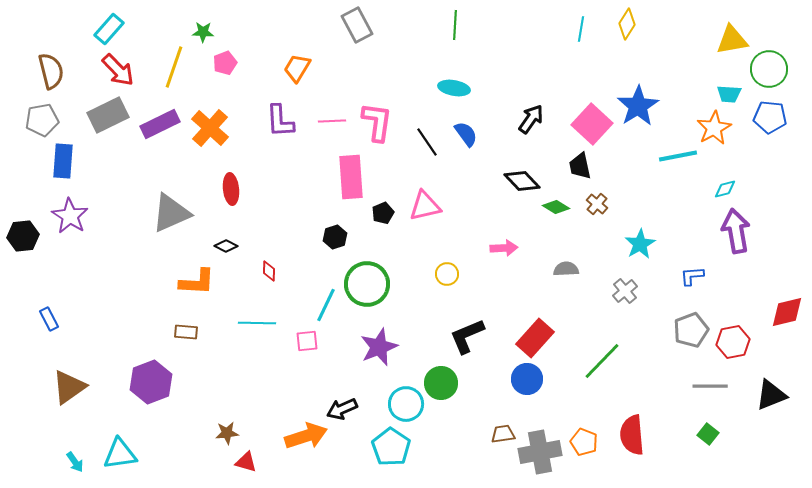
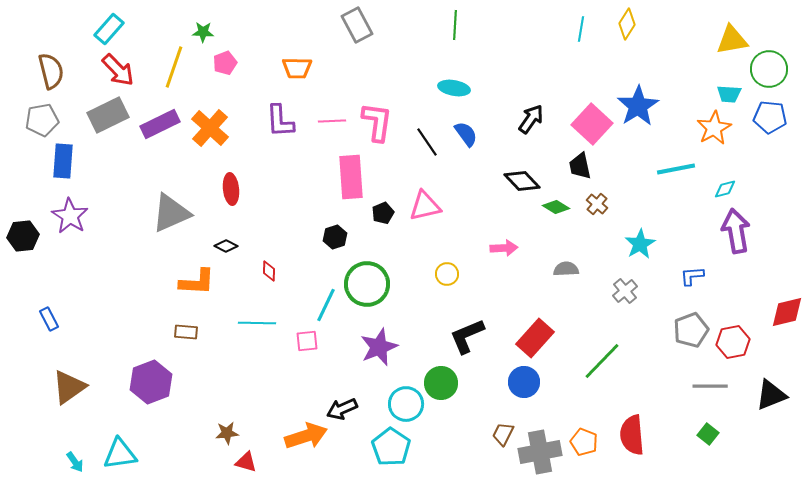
orange trapezoid at (297, 68): rotated 120 degrees counterclockwise
cyan line at (678, 156): moved 2 px left, 13 px down
blue circle at (527, 379): moved 3 px left, 3 px down
brown trapezoid at (503, 434): rotated 55 degrees counterclockwise
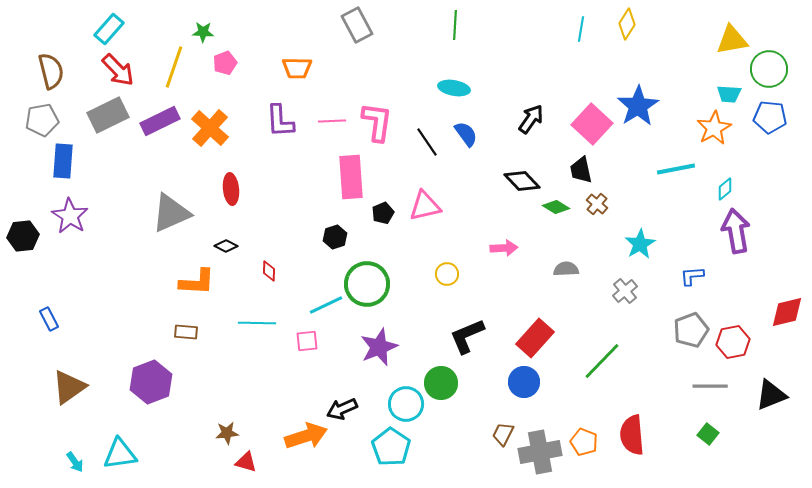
purple rectangle at (160, 124): moved 3 px up
black trapezoid at (580, 166): moved 1 px right, 4 px down
cyan diamond at (725, 189): rotated 25 degrees counterclockwise
cyan line at (326, 305): rotated 40 degrees clockwise
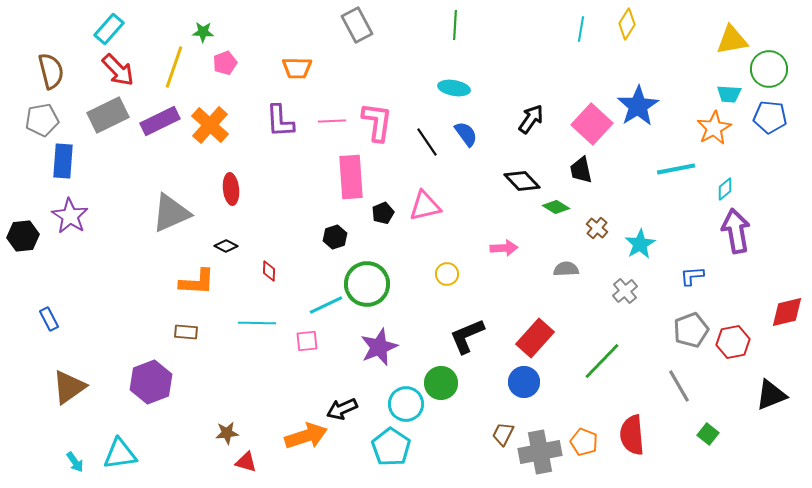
orange cross at (210, 128): moved 3 px up
brown cross at (597, 204): moved 24 px down
gray line at (710, 386): moved 31 px left; rotated 60 degrees clockwise
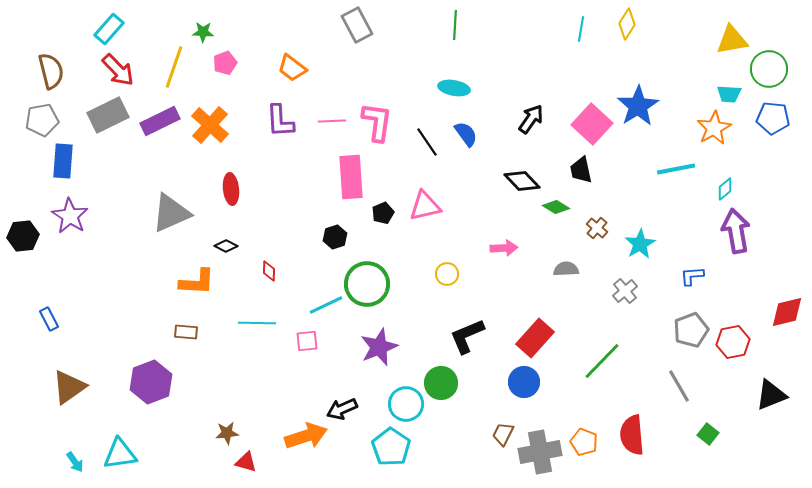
orange trapezoid at (297, 68): moved 5 px left; rotated 36 degrees clockwise
blue pentagon at (770, 117): moved 3 px right, 1 px down
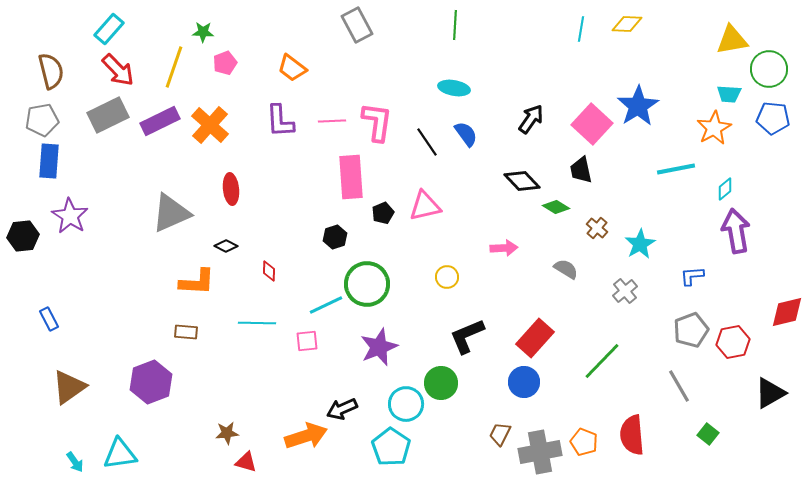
yellow diamond at (627, 24): rotated 60 degrees clockwise
blue rectangle at (63, 161): moved 14 px left
gray semicircle at (566, 269): rotated 35 degrees clockwise
yellow circle at (447, 274): moved 3 px down
black triangle at (771, 395): moved 1 px left, 2 px up; rotated 8 degrees counterclockwise
brown trapezoid at (503, 434): moved 3 px left
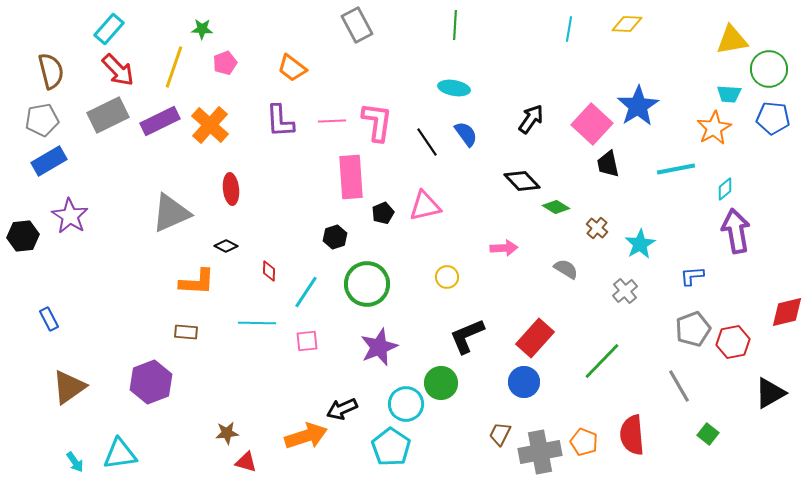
cyan line at (581, 29): moved 12 px left
green star at (203, 32): moved 1 px left, 3 px up
blue rectangle at (49, 161): rotated 56 degrees clockwise
black trapezoid at (581, 170): moved 27 px right, 6 px up
cyan line at (326, 305): moved 20 px left, 13 px up; rotated 32 degrees counterclockwise
gray pentagon at (691, 330): moved 2 px right, 1 px up
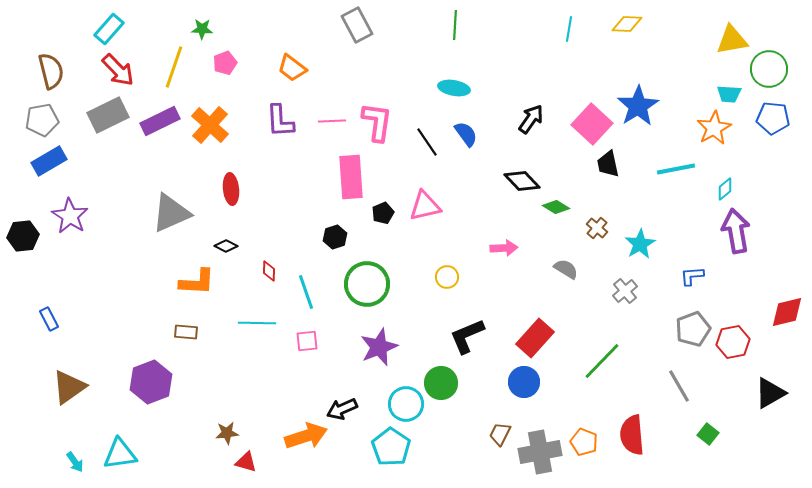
cyan line at (306, 292): rotated 52 degrees counterclockwise
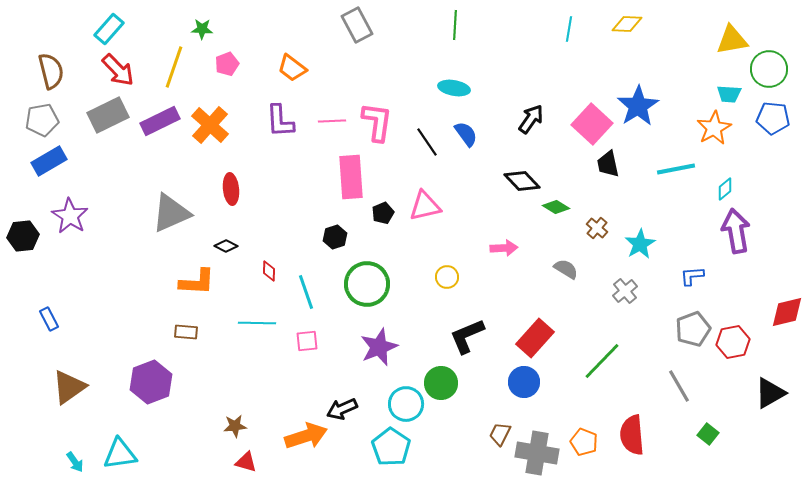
pink pentagon at (225, 63): moved 2 px right, 1 px down
brown star at (227, 433): moved 8 px right, 7 px up
gray cross at (540, 452): moved 3 px left, 1 px down; rotated 21 degrees clockwise
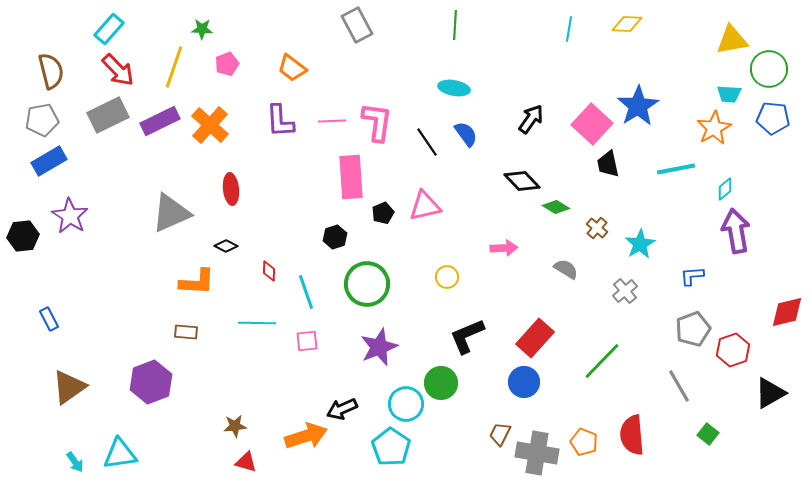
red hexagon at (733, 342): moved 8 px down; rotated 8 degrees counterclockwise
